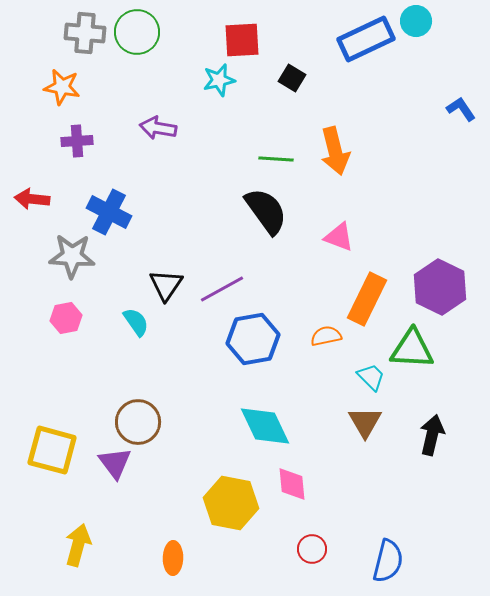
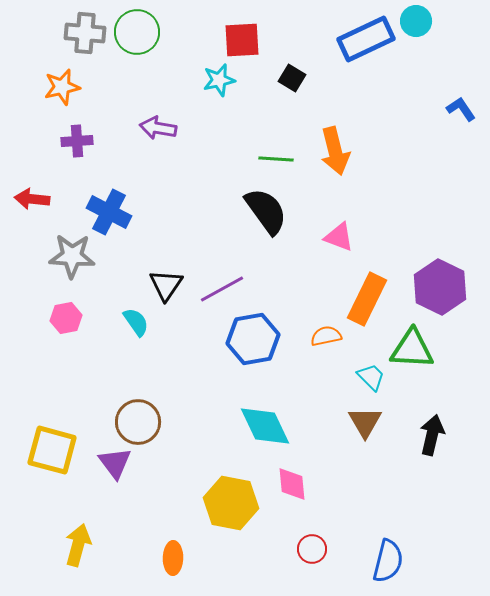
orange star: rotated 24 degrees counterclockwise
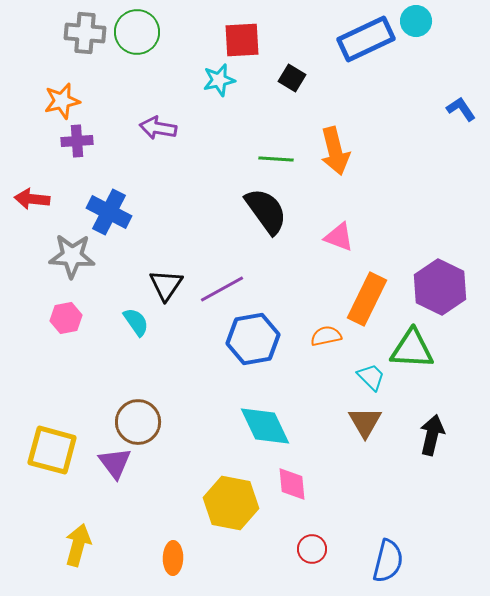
orange star: moved 14 px down
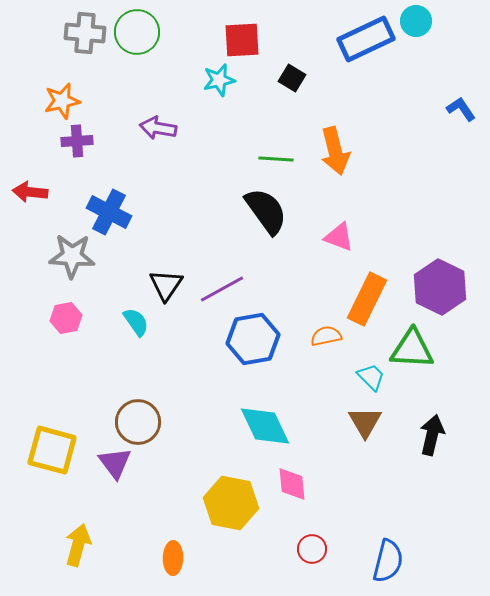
red arrow: moved 2 px left, 7 px up
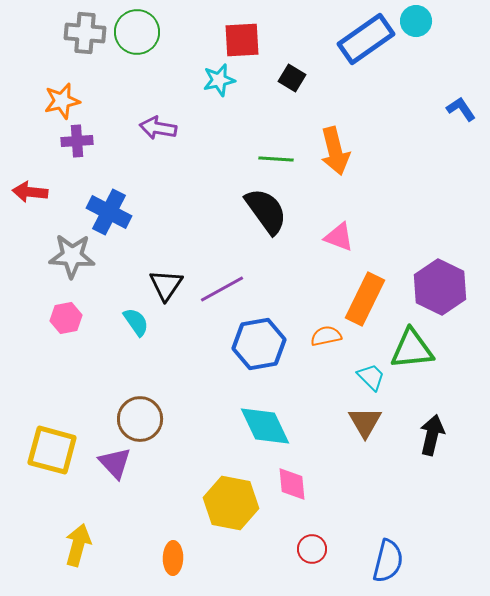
blue rectangle: rotated 10 degrees counterclockwise
orange rectangle: moved 2 px left
blue hexagon: moved 6 px right, 5 px down
green triangle: rotated 9 degrees counterclockwise
brown circle: moved 2 px right, 3 px up
purple triangle: rotated 6 degrees counterclockwise
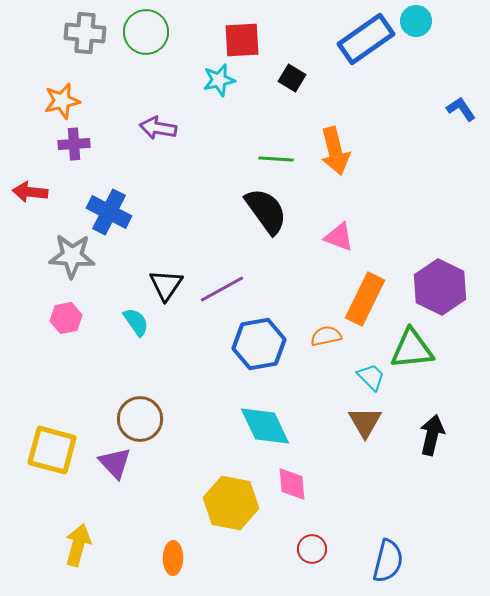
green circle: moved 9 px right
purple cross: moved 3 px left, 3 px down
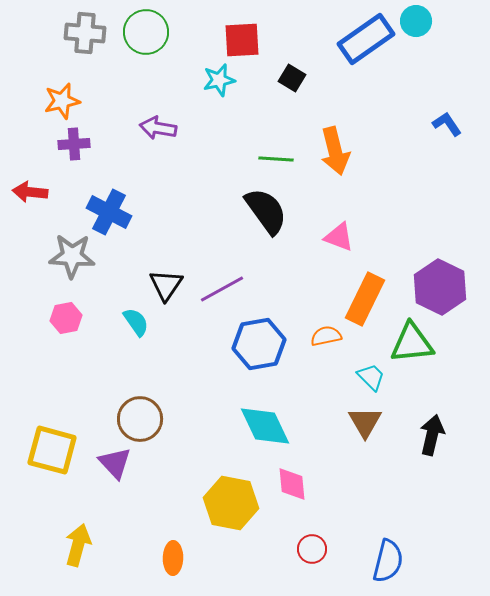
blue L-shape: moved 14 px left, 15 px down
green triangle: moved 6 px up
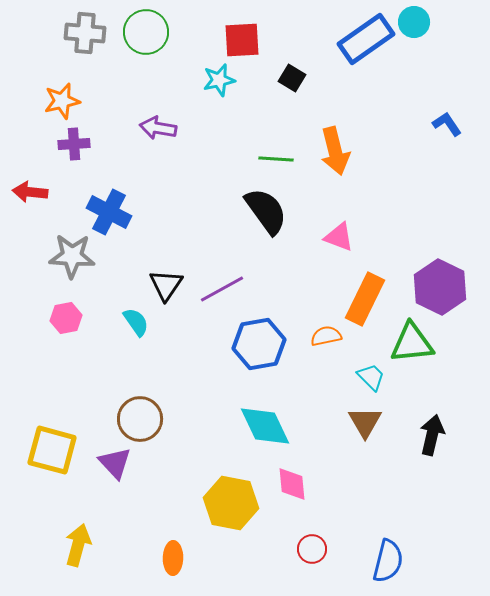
cyan circle: moved 2 px left, 1 px down
